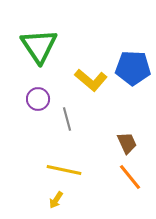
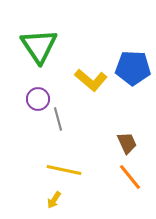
gray line: moved 9 px left
yellow arrow: moved 2 px left
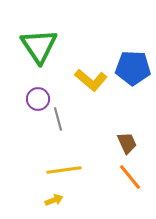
yellow line: rotated 20 degrees counterclockwise
yellow arrow: rotated 144 degrees counterclockwise
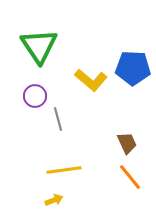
purple circle: moved 3 px left, 3 px up
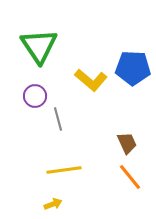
yellow arrow: moved 1 px left, 4 px down
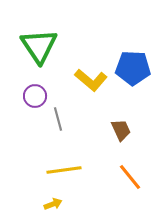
brown trapezoid: moved 6 px left, 13 px up
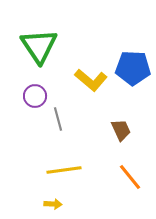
yellow arrow: rotated 24 degrees clockwise
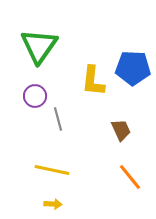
green triangle: rotated 9 degrees clockwise
yellow L-shape: moved 2 px right, 1 px down; rotated 56 degrees clockwise
yellow line: moved 12 px left; rotated 20 degrees clockwise
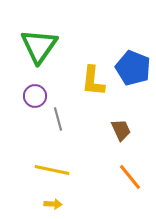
blue pentagon: rotated 20 degrees clockwise
